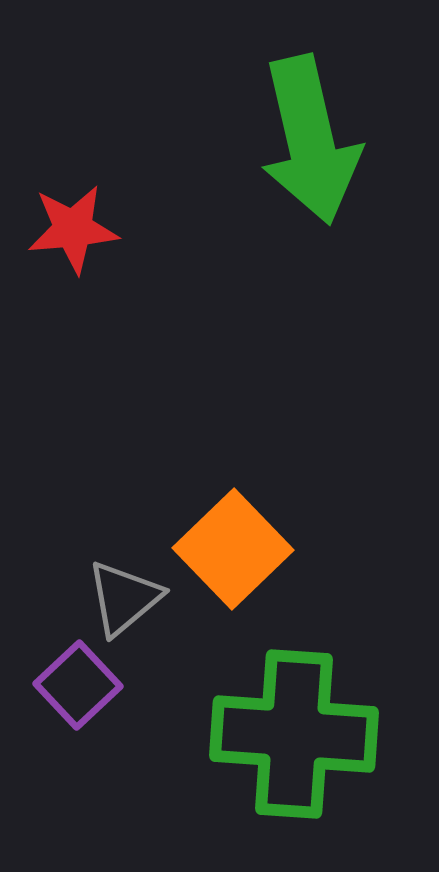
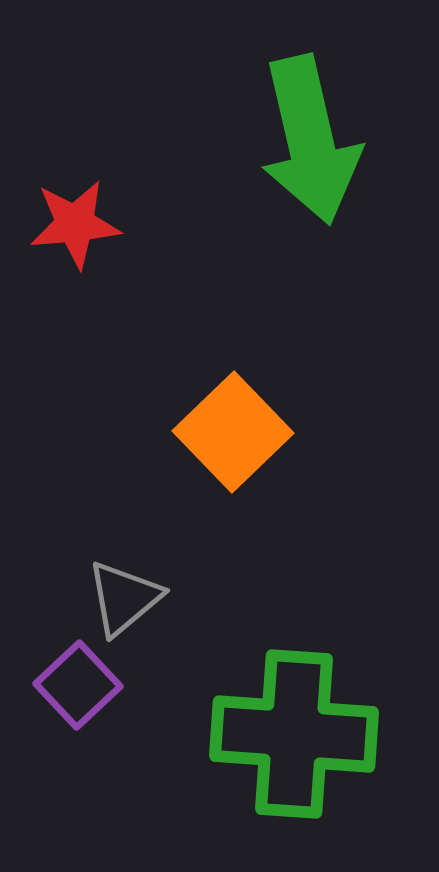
red star: moved 2 px right, 5 px up
orange square: moved 117 px up
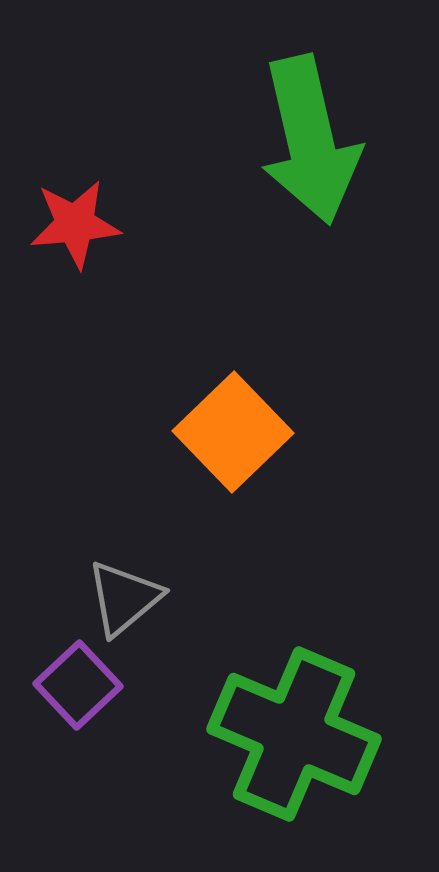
green cross: rotated 19 degrees clockwise
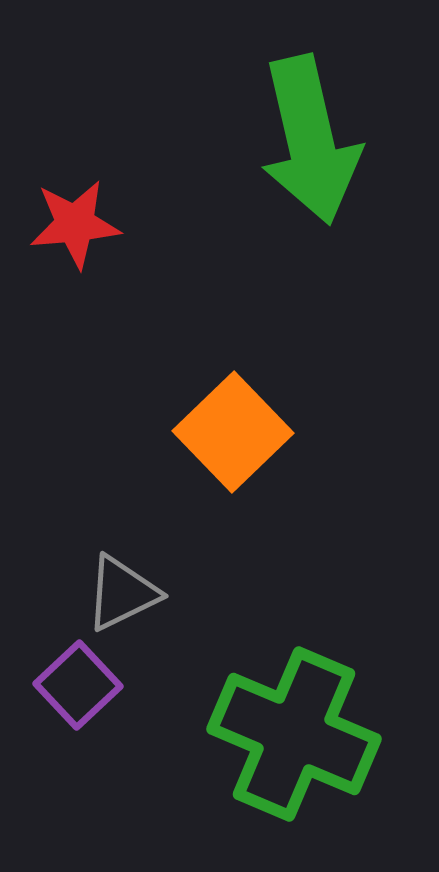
gray triangle: moved 2 px left, 5 px up; rotated 14 degrees clockwise
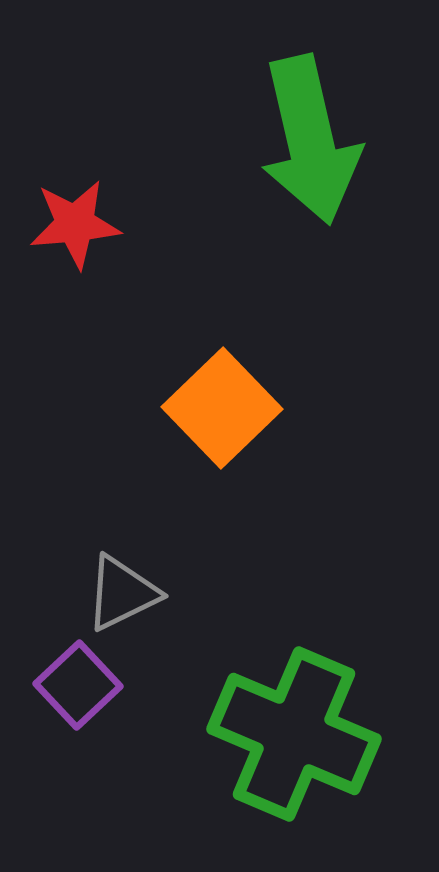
orange square: moved 11 px left, 24 px up
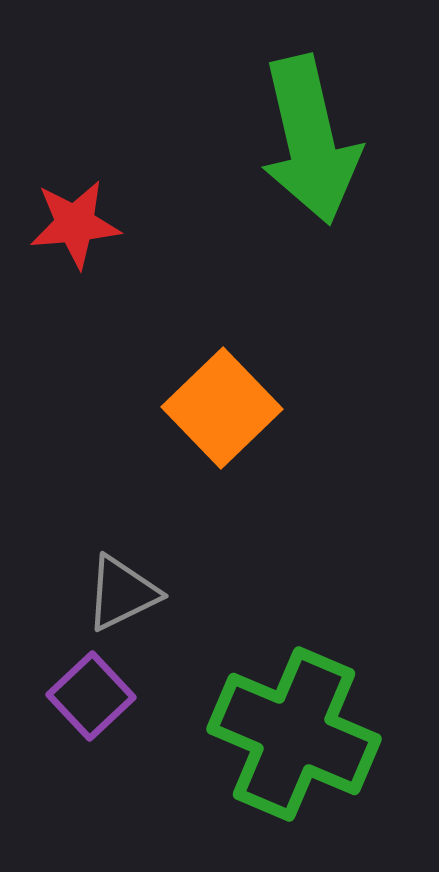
purple square: moved 13 px right, 11 px down
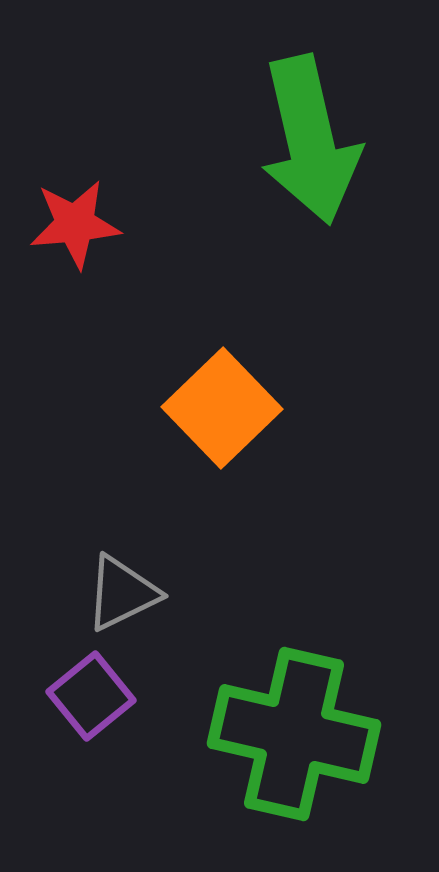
purple square: rotated 4 degrees clockwise
green cross: rotated 10 degrees counterclockwise
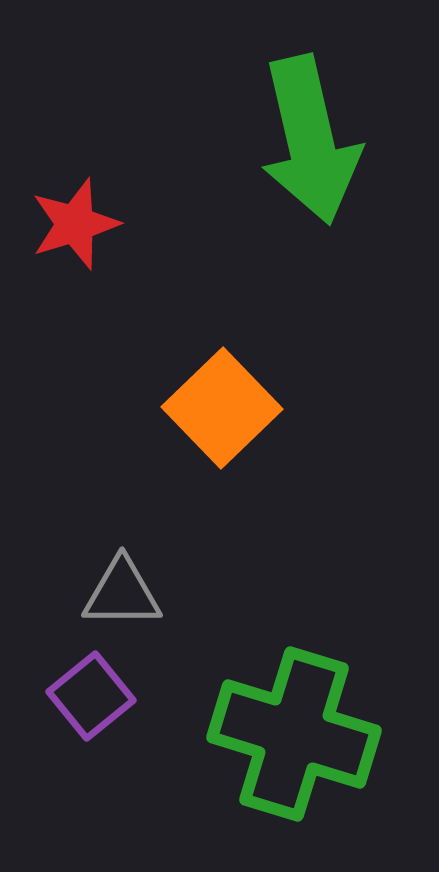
red star: rotated 12 degrees counterclockwise
gray triangle: rotated 26 degrees clockwise
green cross: rotated 4 degrees clockwise
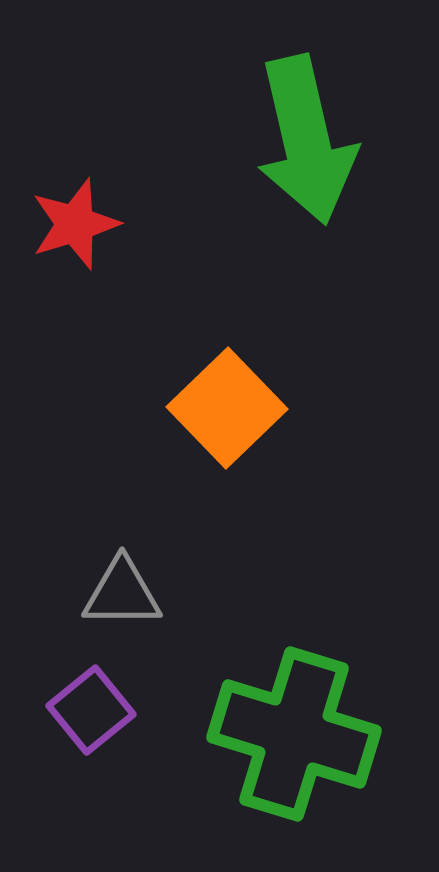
green arrow: moved 4 px left
orange square: moved 5 px right
purple square: moved 14 px down
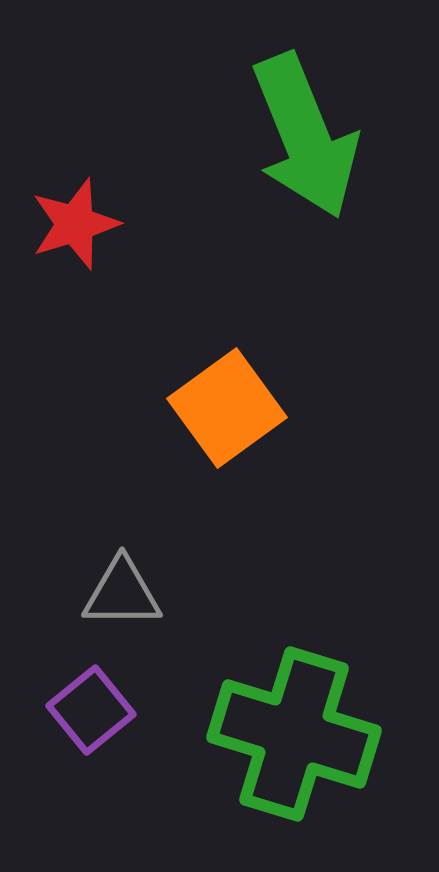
green arrow: moved 1 px left, 4 px up; rotated 9 degrees counterclockwise
orange square: rotated 8 degrees clockwise
